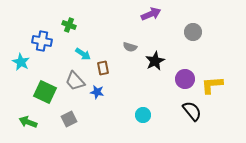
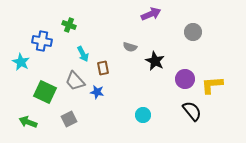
cyan arrow: rotated 28 degrees clockwise
black star: rotated 18 degrees counterclockwise
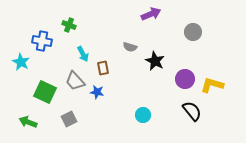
yellow L-shape: rotated 20 degrees clockwise
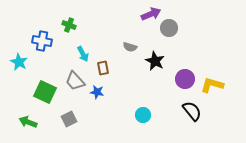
gray circle: moved 24 px left, 4 px up
cyan star: moved 2 px left
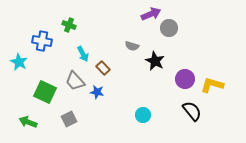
gray semicircle: moved 2 px right, 1 px up
brown rectangle: rotated 32 degrees counterclockwise
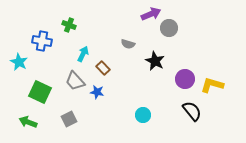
gray semicircle: moved 4 px left, 2 px up
cyan arrow: rotated 126 degrees counterclockwise
green square: moved 5 px left
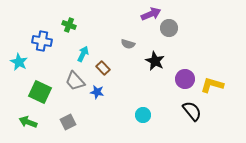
gray square: moved 1 px left, 3 px down
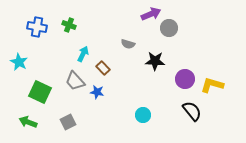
blue cross: moved 5 px left, 14 px up
black star: rotated 24 degrees counterclockwise
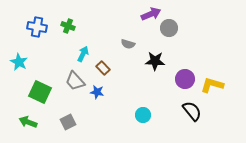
green cross: moved 1 px left, 1 px down
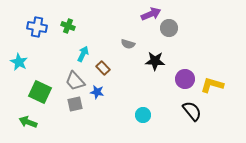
gray square: moved 7 px right, 18 px up; rotated 14 degrees clockwise
